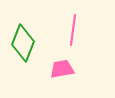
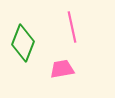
pink line: moved 1 px left, 3 px up; rotated 20 degrees counterclockwise
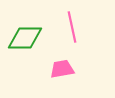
green diamond: moved 2 px right, 5 px up; rotated 69 degrees clockwise
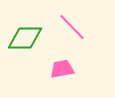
pink line: rotated 32 degrees counterclockwise
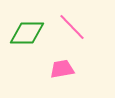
green diamond: moved 2 px right, 5 px up
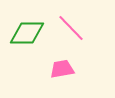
pink line: moved 1 px left, 1 px down
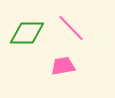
pink trapezoid: moved 1 px right, 3 px up
